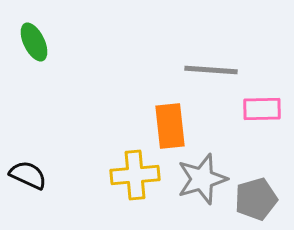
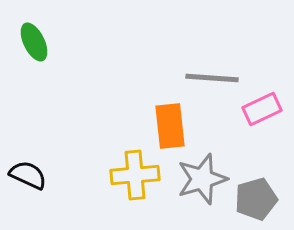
gray line: moved 1 px right, 8 px down
pink rectangle: rotated 24 degrees counterclockwise
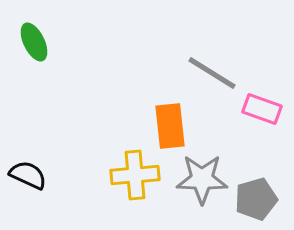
gray line: moved 5 px up; rotated 28 degrees clockwise
pink rectangle: rotated 45 degrees clockwise
gray star: rotated 18 degrees clockwise
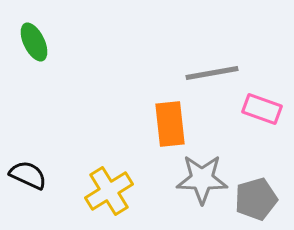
gray line: rotated 42 degrees counterclockwise
orange rectangle: moved 2 px up
yellow cross: moved 26 px left, 16 px down; rotated 27 degrees counterclockwise
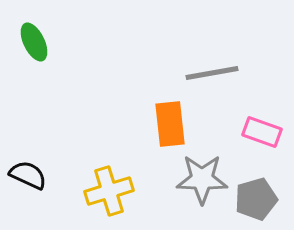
pink rectangle: moved 23 px down
yellow cross: rotated 15 degrees clockwise
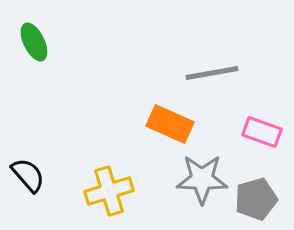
orange rectangle: rotated 60 degrees counterclockwise
black semicircle: rotated 24 degrees clockwise
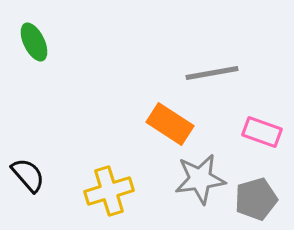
orange rectangle: rotated 9 degrees clockwise
gray star: moved 2 px left; rotated 9 degrees counterclockwise
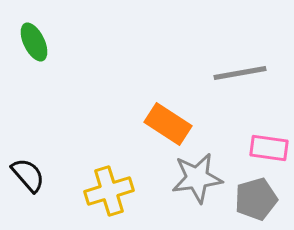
gray line: moved 28 px right
orange rectangle: moved 2 px left
pink rectangle: moved 7 px right, 16 px down; rotated 12 degrees counterclockwise
gray star: moved 3 px left, 1 px up
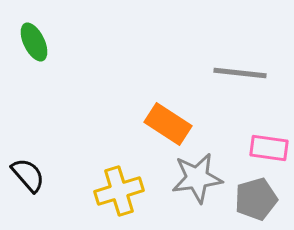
gray line: rotated 16 degrees clockwise
yellow cross: moved 10 px right
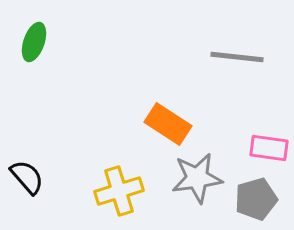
green ellipse: rotated 45 degrees clockwise
gray line: moved 3 px left, 16 px up
black semicircle: moved 1 px left, 2 px down
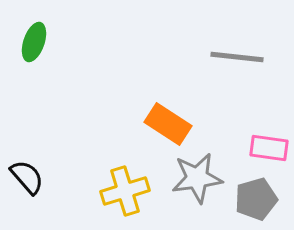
yellow cross: moved 6 px right
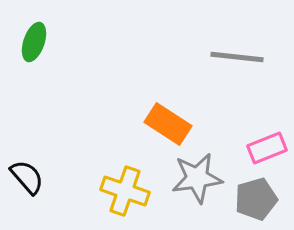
pink rectangle: moved 2 px left; rotated 30 degrees counterclockwise
yellow cross: rotated 36 degrees clockwise
